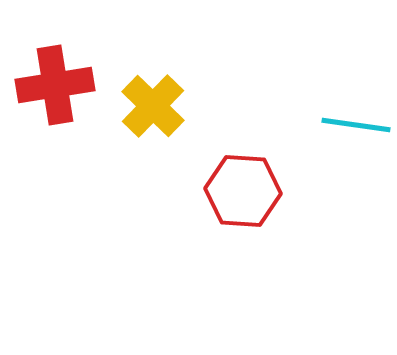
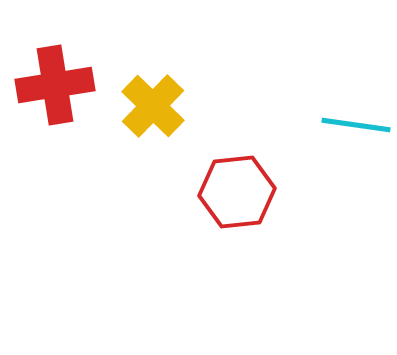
red hexagon: moved 6 px left, 1 px down; rotated 10 degrees counterclockwise
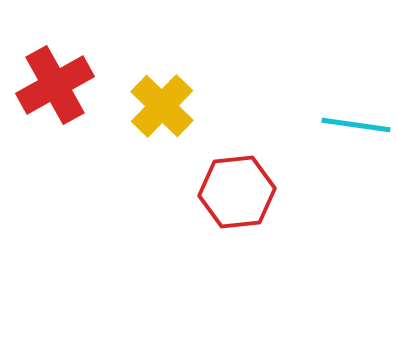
red cross: rotated 20 degrees counterclockwise
yellow cross: moved 9 px right
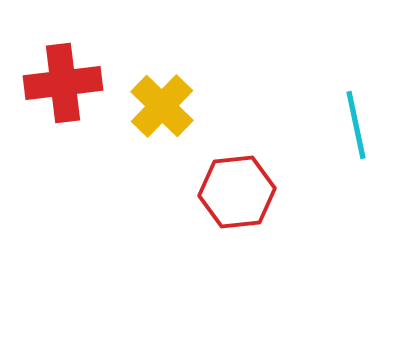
red cross: moved 8 px right, 2 px up; rotated 22 degrees clockwise
cyan line: rotated 70 degrees clockwise
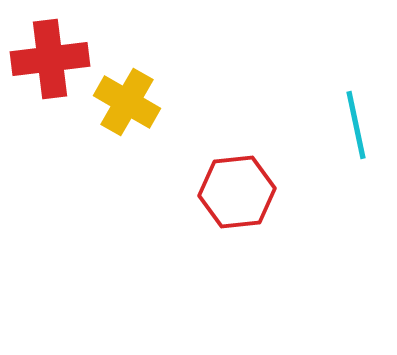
red cross: moved 13 px left, 24 px up
yellow cross: moved 35 px left, 4 px up; rotated 14 degrees counterclockwise
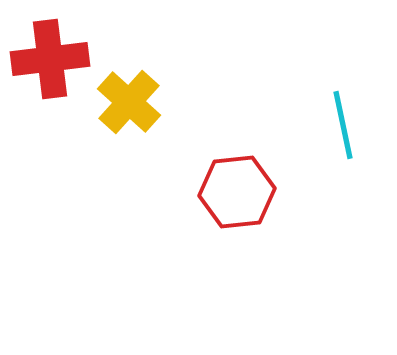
yellow cross: moved 2 px right; rotated 12 degrees clockwise
cyan line: moved 13 px left
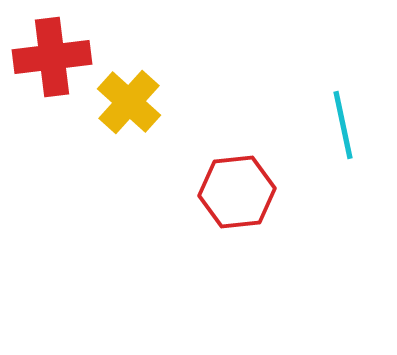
red cross: moved 2 px right, 2 px up
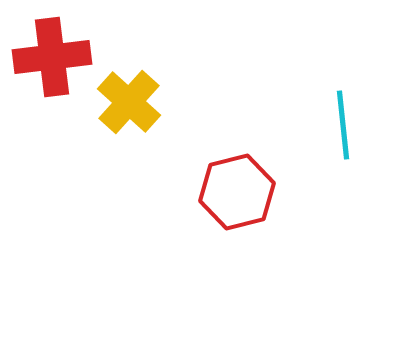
cyan line: rotated 6 degrees clockwise
red hexagon: rotated 8 degrees counterclockwise
